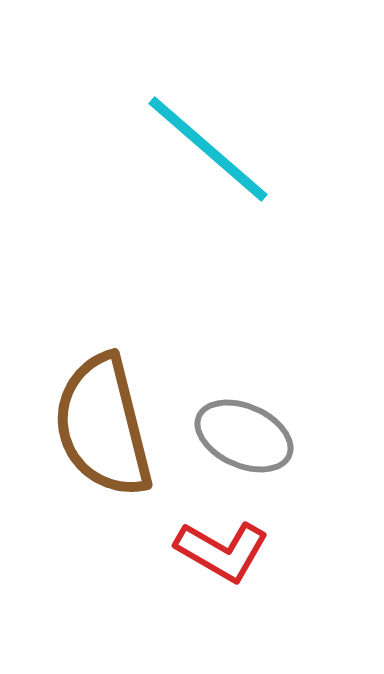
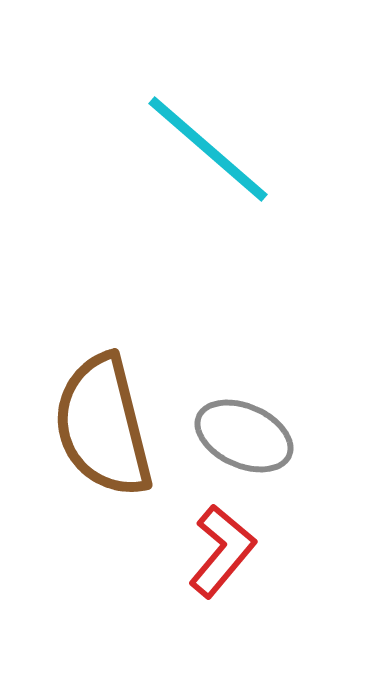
red L-shape: rotated 80 degrees counterclockwise
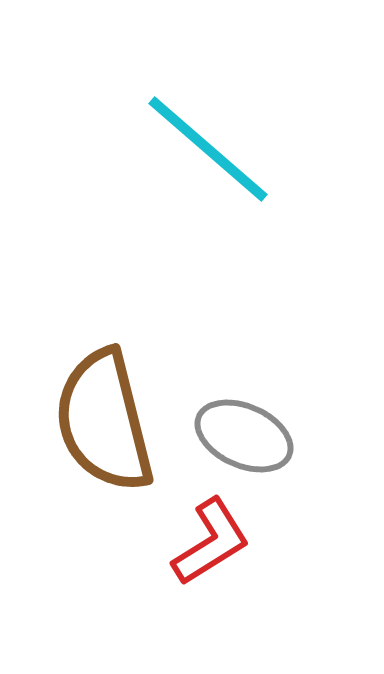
brown semicircle: moved 1 px right, 5 px up
red L-shape: moved 11 px left, 9 px up; rotated 18 degrees clockwise
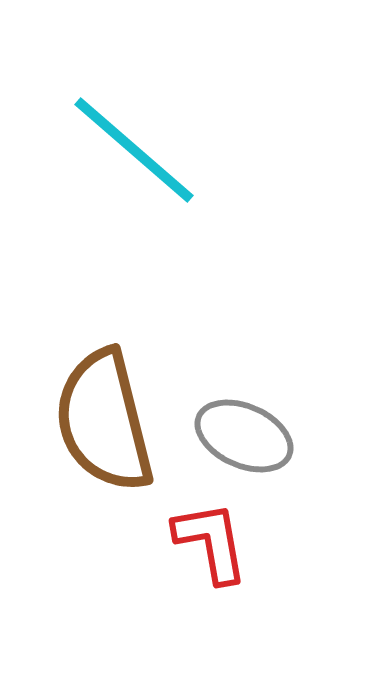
cyan line: moved 74 px left, 1 px down
red L-shape: rotated 68 degrees counterclockwise
